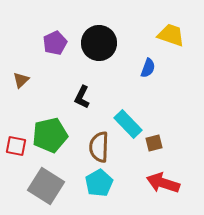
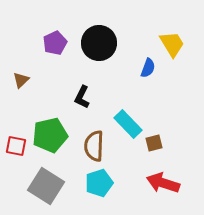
yellow trapezoid: moved 1 px right, 9 px down; rotated 40 degrees clockwise
brown semicircle: moved 5 px left, 1 px up
cyan pentagon: rotated 12 degrees clockwise
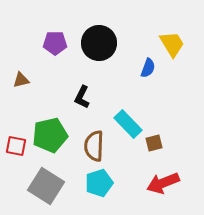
purple pentagon: rotated 25 degrees clockwise
brown triangle: rotated 30 degrees clockwise
red arrow: rotated 40 degrees counterclockwise
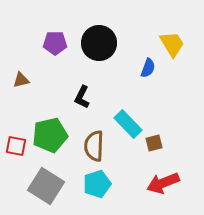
cyan pentagon: moved 2 px left, 1 px down
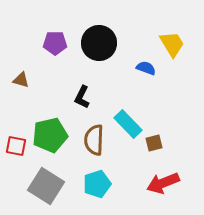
blue semicircle: moved 2 px left; rotated 90 degrees counterclockwise
brown triangle: rotated 30 degrees clockwise
brown semicircle: moved 6 px up
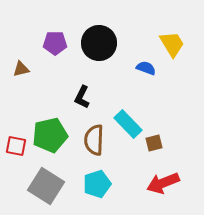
brown triangle: moved 11 px up; rotated 30 degrees counterclockwise
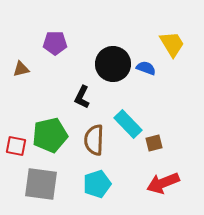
black circle: moved 14 px right, 21 px down
gray square: moved 5 px left, 2 px up; rotated 24 degrees counterclockwise
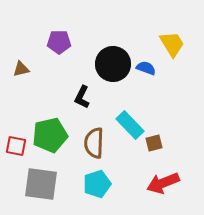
purple pentagon: moved 4 px right, 1 px up
cyan rectangle: moved 2 px right, 1 px down
brown semicircle: moved 3 px down
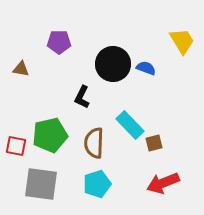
yellow trapezoid: moved 10 px right, 3 px up
brown triangle: rotated 24 degrees clockwise
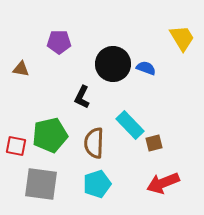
yellow trapezoid: moved 3 px up
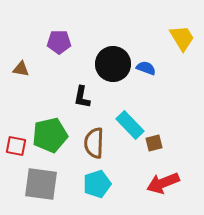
black L-shape: rotated 15 degrees counterclockwise
